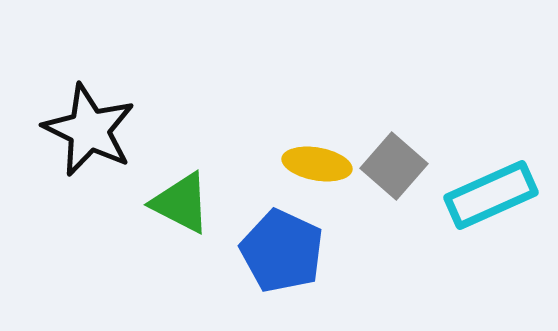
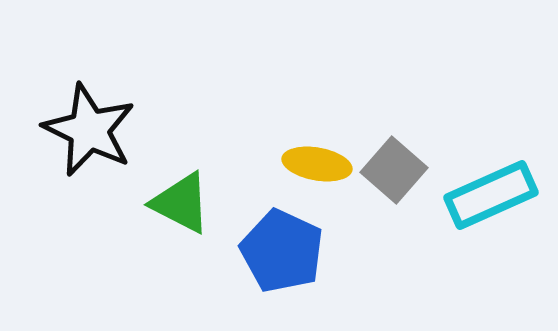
gray square: moved 4 px down
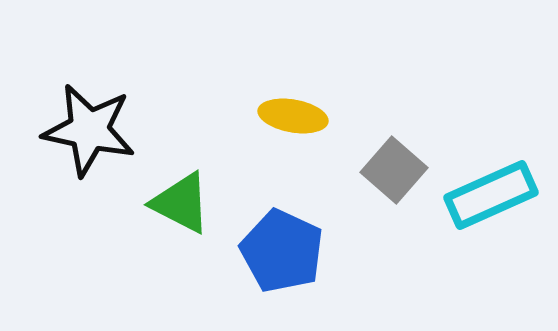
black star: rotated 14 degrees counterclockwise
yellow ellipse: moved 24 px left, 48 px up
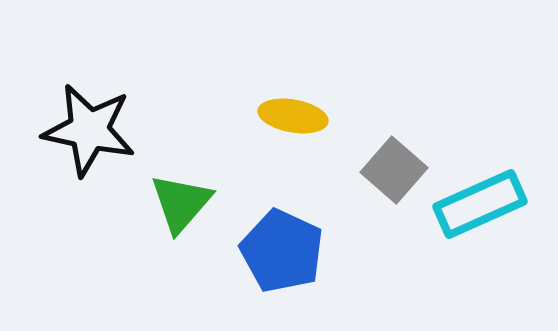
cyan rectangle: moved 11 px left, 9 px down
green triangle: rotated 44 degrees clockwise
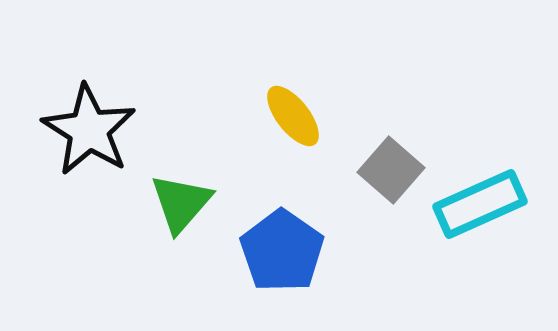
yellow ellipse: rotated 42 degrees clockwise
black star: rotated 20 degrees clockwise
gray square: moved 3 px left
blue pentagon: rotated 10 degrees clockwise
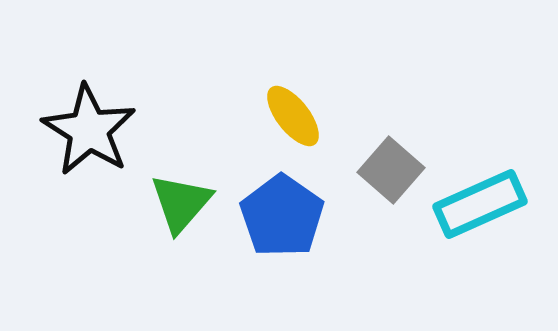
blue pentagon: moved 35 px up
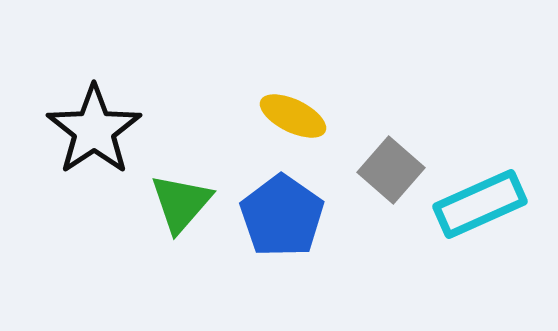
yellow ellipse: rotated 26 degrees counterclockwise
black star: moved 5 px right; rotated 6 degrees clockwise
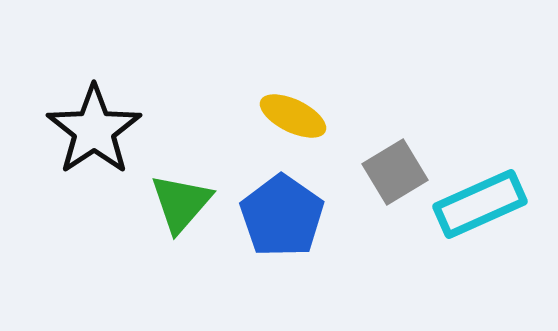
gray square: moved 4 px right, 2 px down; rotated 18 degrees clockwise
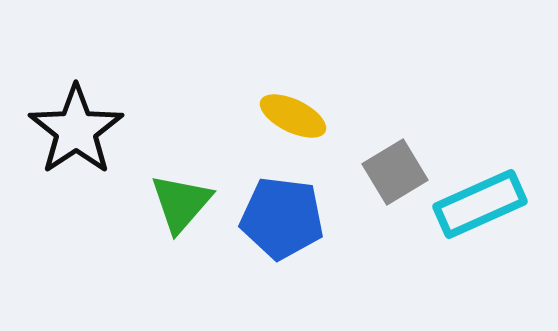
black star: moved 18 px left
blue pentagon: moved 2 px down; rotated 28 degrees counterclockwise
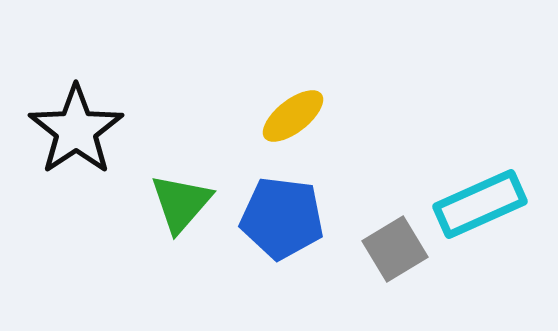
yellow ellipse: rotated 64 degrees counterclockwise
gray square: moved 77 px down
